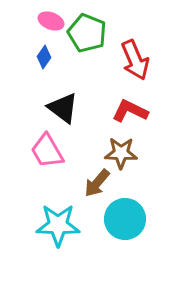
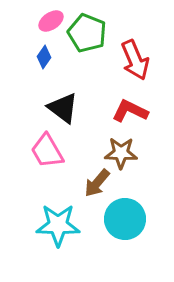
pink ellipse: rotated 55 degrees counterclockwise
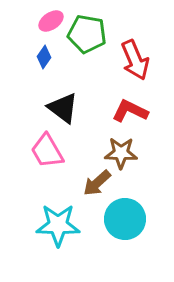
green pentagon: moved 1 px down; rotated 12 degrees counterclockwise
brown arrow: rotated 8 degrees clockwise
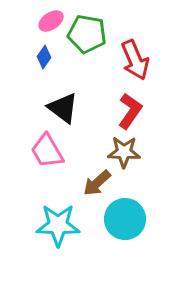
red L-shape: rotated 99 degrees clockwise
brown star: moved 3 px right, 1 px up
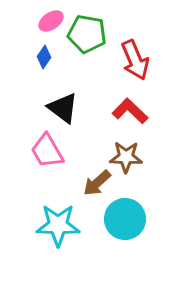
red L-shape: rotated 81 degrees counterclockwise
brown star: moved 2 px right, 5 px down
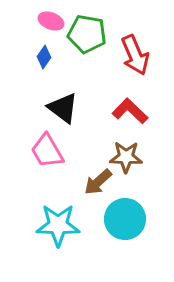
pink ellipse: rotated 55 degrees clockwise
red arrow: moved 5 px up
brown arrow: moved 1 px right, 1 px up
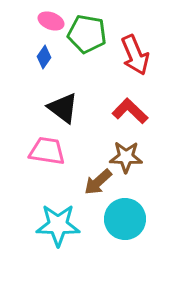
pink trapezoid: rotated 129 degrees clockwise
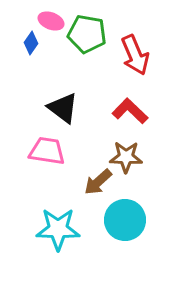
blue diamond: moved 13 px left, 14 px up
cyan circle: moved 1 px down
cyan star: moved 4 px down
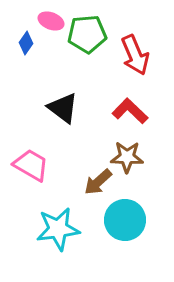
green pentagon: rotated 15 degrees counterclockwise
blue diamond: moved 5 px left
pink trapezoid: moved 16 px left, 14 px down; rotated 21 degrees clockwise
brown star: moved 1 px right
cyan star: rotated 9 degrees counterclockwise
